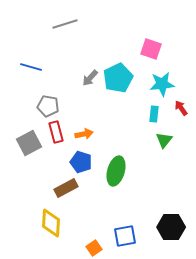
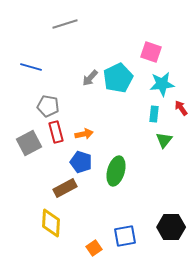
pink square: moved 3 px down
brown rectangle: moved 1 px left
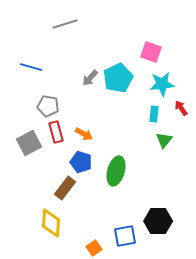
orange arrow: rotated 42 degrees clockwise
brown rectangle: rotated 25 degrees counterclockwise
black hexagon: moved 13 px left, 6 px up
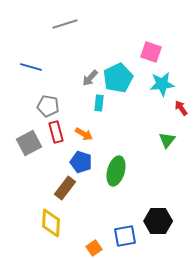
cyan rectangle: moved 55 px left, 11 px up
green triangle: moved 3 px right
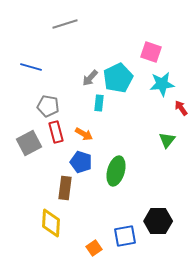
brown rectangle: rotated 30 degrees counterclockwise
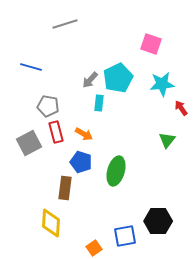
pink square: moved 8 px up
gray arrow: moved 2 px down
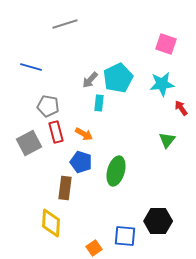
pink square: moved 15 px right
blue square: rotated 15 degrees clockwise
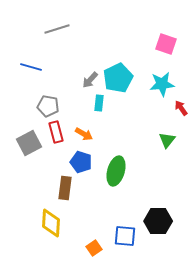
gray line: moved 8 px left, 5 px down
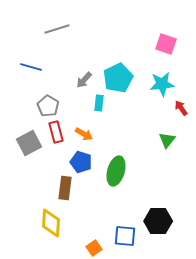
gray arrow: moved 6 px left
gray pentagon: rotated 20 degrees clockwise
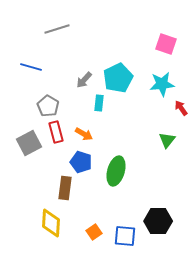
orange square: moved 16 px up
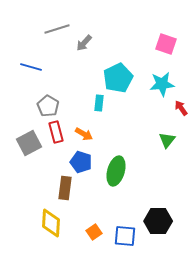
gray arrow: moved 37 px up
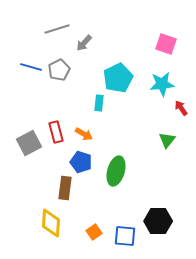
gray pentagon: moved 11 px right, 36 px up; rotated 15 degrees clockwise
